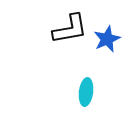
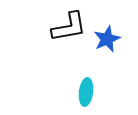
black L-shape: moved 1 px left, 2 px up
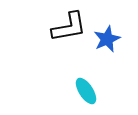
cyan ellipse: moved 1 px up; rotated 40 degrees counterclockwise
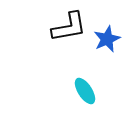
cyan ellipse: moved 1 px left
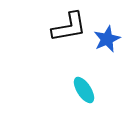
cyan ellipse: moved 1 px left, 1 px up
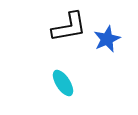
cyan ellipse: moved 21 px left, 7 px up
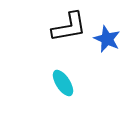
blue star: rotated 24 degrees counterclockwise
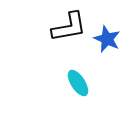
cyan ellipse: moved 15 px right
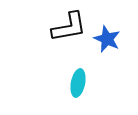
cyan ellipse: rotated 44 degrees clockwise
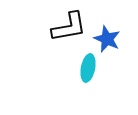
cyan ellipse: moved 10 px right, 15 px up
